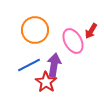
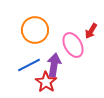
pink ellipse: moved 4 px down
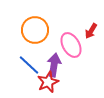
pink ellipse: moved 2 px left
blue line: rotated 70 degrees clockwise
red star: moved 2 px right; rotated 15 degrees clockwise
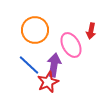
red arrow: rotated 21 degrees counterclockwise
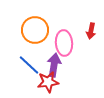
pink ellipse: moved 7 px left, 2 px up; rotated 25 degrees clockwise
red star: rotated 15 degrees clockwise
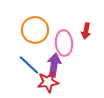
red arrow: moved 5 px left
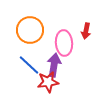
orange circle: moved 5 px left
